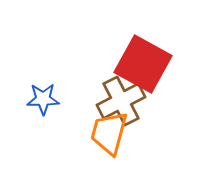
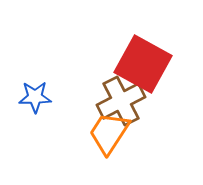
blue star: moved 8 px left, 2 px up
orange trapezoid: rotated 18 degrees clockwise
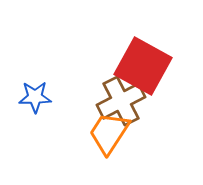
red square: moved 2 px down
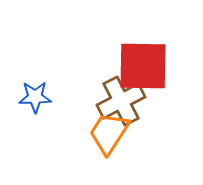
red square: rotated 28 degrees counterclockwise
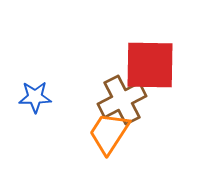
red square: moved 7 px right, 1 px up
brown cross: moved 1 px right, 1 px up
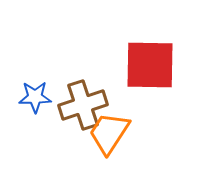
brown cross: moved 39 px left, 5 px down; rotated 9 degrees clockwise
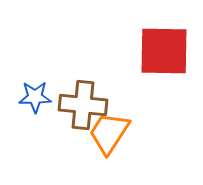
red square: moved 14 px right, 14 px up
brown cross: rotated 24 degrees clockwise
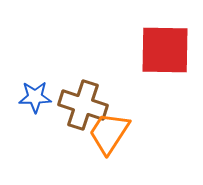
red square: moved 1 px right, 1 px up
brown cross: rotated 12 degrees clockwise
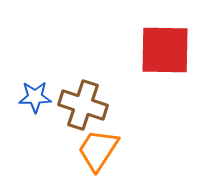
orange trapezoid: moved 11 px left, 17 px down
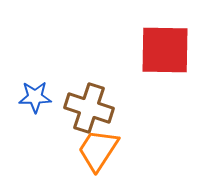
brown cross: moved 6 px right, 3 px down
